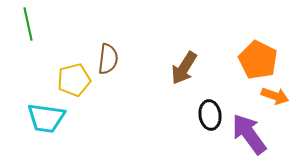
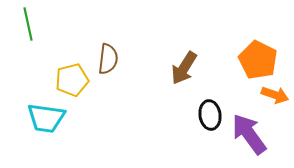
yellow pentagon: moved 2 px left
orange arrow: moved 1 px up
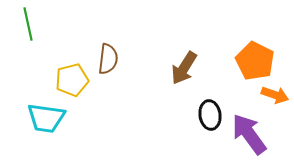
orange pentagon: moved 3 px left, 1 px down
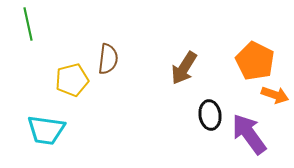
cyan trapezoid: moved 12 px down
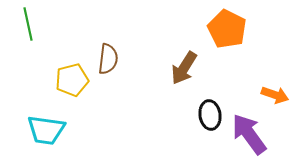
orange pentagon: moved 28 px left, 32 px up
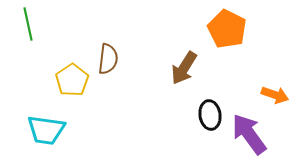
yellow pentagon: rotated 20 degrees counterclockwise
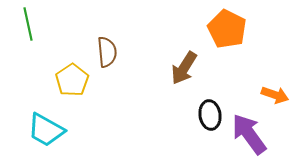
brown semicircle: moved 1 px left, 7 px up; rotated 12 degrees counterclockwise
cyan trapezoid: rotated 21 degrees clockwise
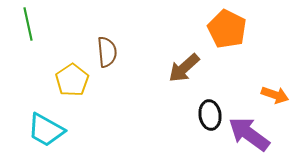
brown arrow: rotated 16 degrees clockwise
purple arrow: rotated 18 degrees counterclockwise
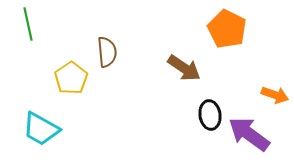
brown arrow: rotated 104 degrees counterclockwise
yellow pentagon: moved 1 px left, 2 px up
cyan trapezoid: moved 5 px left, 1 px up
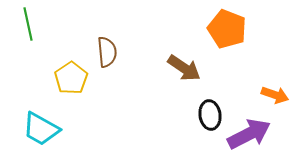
orange pentagon: rotated 6 degrees counterclockwise
purple arrow: rotated 117 degrees clockwise
